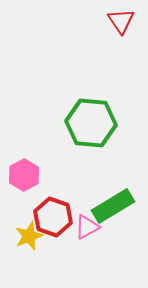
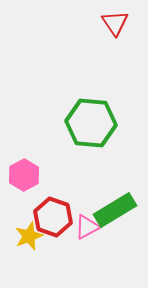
red triangle: moved 6 px left, 2 px down
green rectangle: moved 2 px right, 4 px down
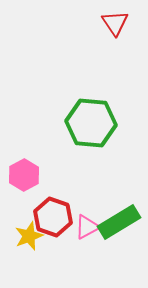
green rectangle: moved 4 px right, 12 px down
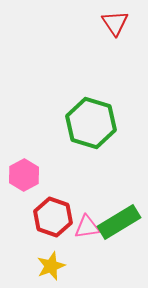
green hexagon: rotated 12 degrees clockwise
pink triangle: rotated 20 degrees clockwise
yellow star: moved 22 px right, 30 px down
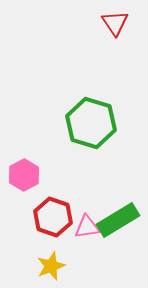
green rectangle: moved 1 px left, 2 px up
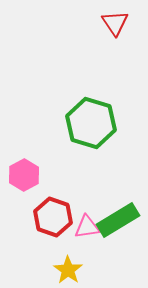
yellow star: moved 17 px right, 4 px down; rotated 16 degrees counterclockwise
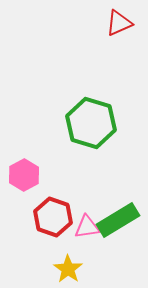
red triangle: moved 4 px right; rotated 40 degrees clockwise
yellow star: moved 1 px up
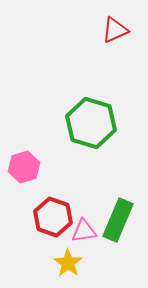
red triangle: moved 4 px left, 7 px down
pink hexagon: moved 8 px up; rotated 12 degrees clockwise
green rectangle: rotated 36 degrees counterclockwise
pink triangle: moved 3 px left, 4 px down
yellow star: moved 6 px up
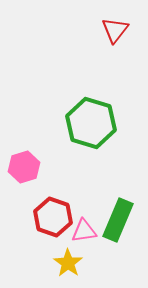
red triangle: rotated 28 degrees counterclockwise
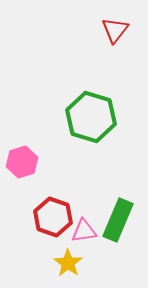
green hexagon: moved 6 px up
pink hexagon: moved 2 px left, 5 px up
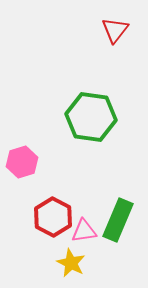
green hexagon: rotated 9 degrees counterclockwise
red hexagon: rotated 9 degrees clockwise
yellow star: moved 3 px right; rotated 8 degrees counterclockwise
